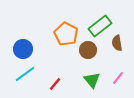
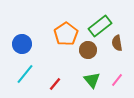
orange pentagon: rotated 10 degrees clockwise
blue circle: moved 1 px left, 5 px up
cyan line: rotated 15 degrees counterclockwise
pink line: moved 1 px left, 2 px down
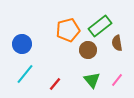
orange pentagon: moved 2 px right, 4 px up; rotated 20 degrees clockwise
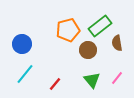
pink line: moved 2 px up
